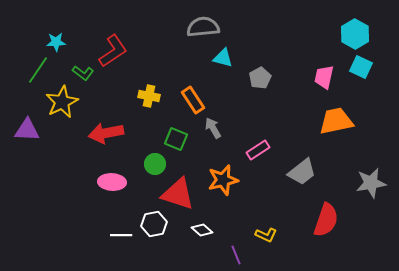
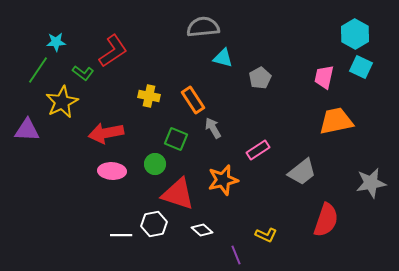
pink ellipse: moved 11 px up
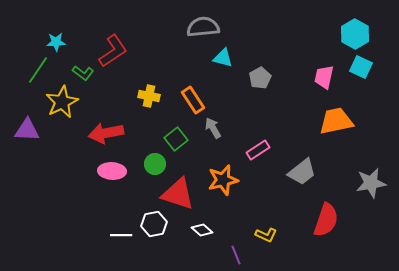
green square: rotated 30 degrees clockwise
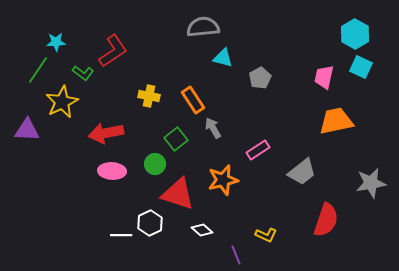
white hexagon: moved 4 px left, 1 px up; rotated 15 degrees counterclockwise
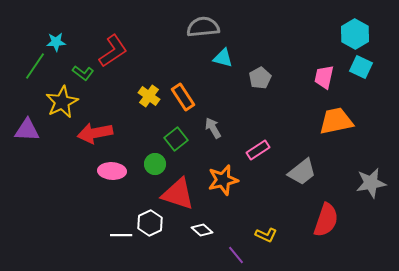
green line: moved 3 px left, 4 px up
yellow cross: rotated 25 degrees clockwise
orange rectangle: moved 10 px left, 3 px up
red arrow: moved 11 px left
purple line: rotated 18 degrees counterclockwise
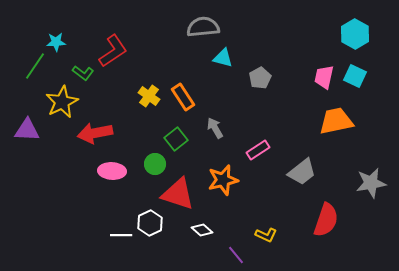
cyan square: moved 6 px left, 9 px down
gray arrow: moved 2 px right
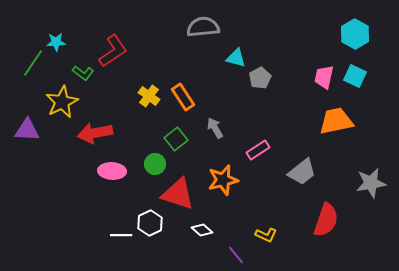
cyan triangle: moved 13 px right
green line: moved 2 px left, 3 px up
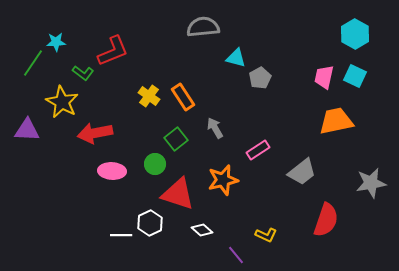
red L-shape: rotated 12 degrees clockwise
yellow star: rotated 16 degrees counterclockwise
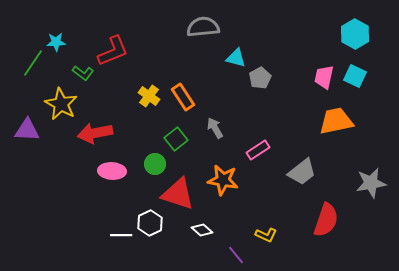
yellow star: moved 1 px left, 2 px down
orange star: rotated 24 degrees clockwise
